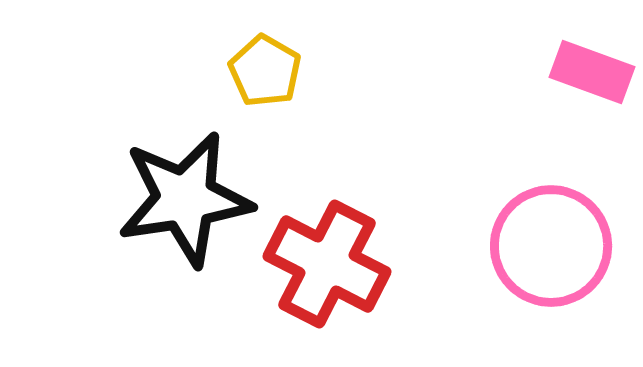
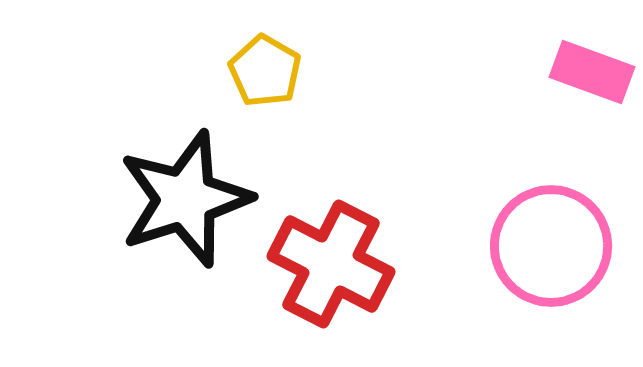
black star: rotated 9 degrees counterclockwise
red cross: moved 4 px right
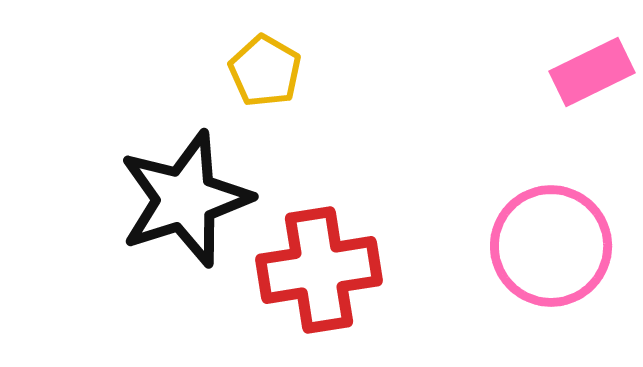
pink rectangle: rotated 46 degrees counterclockwise
red cross: moved 12 px left, 6 px down; rotated 36 degrees counterclockwise
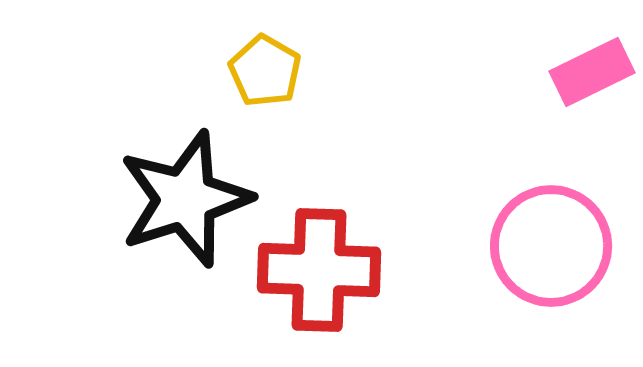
red cross: rotated 11 degrees clockwise
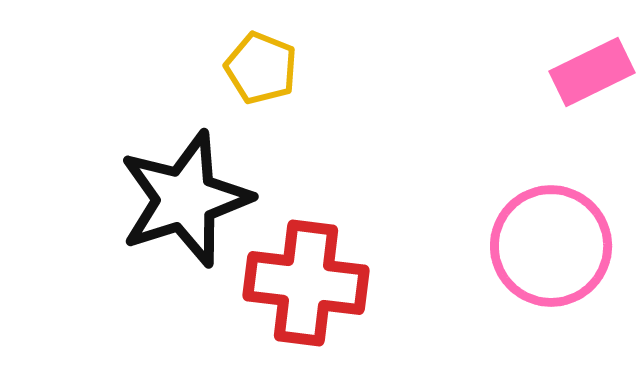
yellow pentagon: moved 4 px left, 3 px up; rotated 8 degrees counterclockwise
red cross: moved 13 px left, 13 px down; rotated 5 degrees clockwise
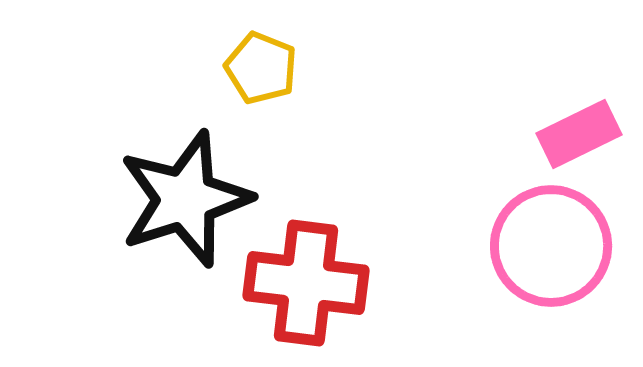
pink rectangle: moved 13 px left, 62 px down
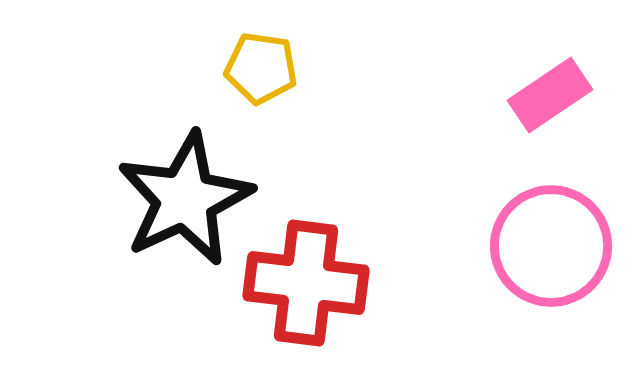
yellow pentagon: rotated 14 degrees counterclockwise
pink rectangle: moved 29 px left, 39 px up; rotated 8 degrees counterclockwise
black star: rotated 7 degrees counterclockwise
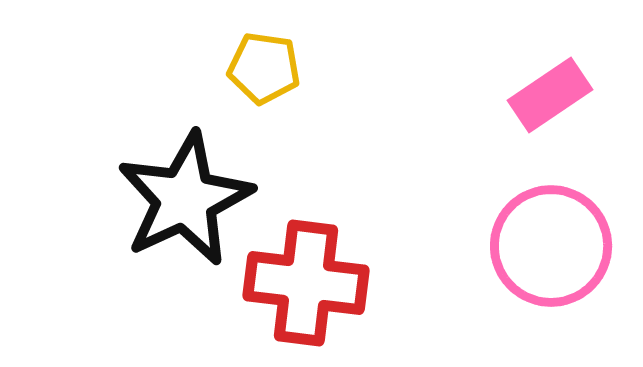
yellow pentagon: moved 3 px right
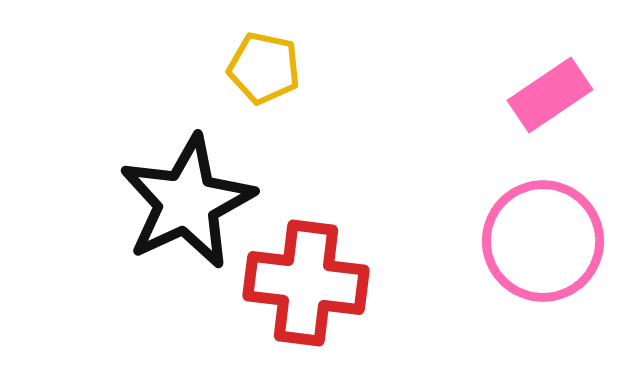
yellow pentagon: rotated 4 degrees clockwise
black star: moved 2 px right, 3 px down
pink circle: moved 8 px left, 5 px up
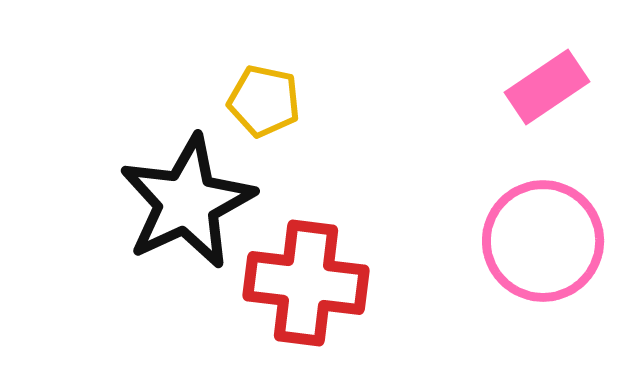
yellow pentagon: moved 33 px down
pink rectangle: moved 3 px left, 8 px up
